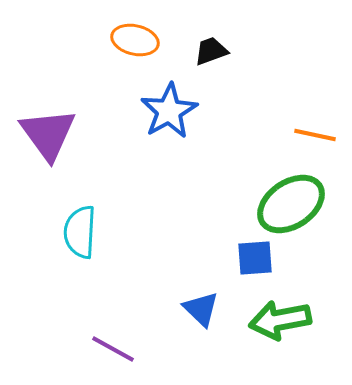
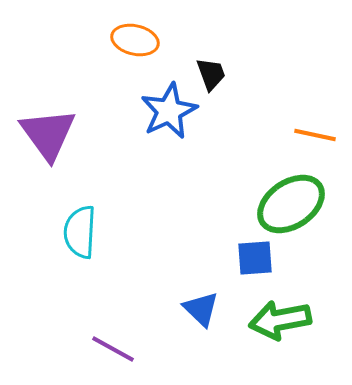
black trapezoid: moved 23 px down; rotated 90 degrees clockwise
blue star: rotated 4 degrees clockwise
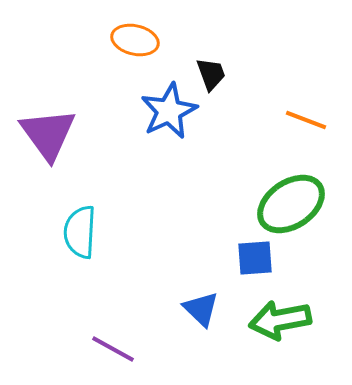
orange line: moved 9 px left, 15 px up; rotated 9 degrees clockwise
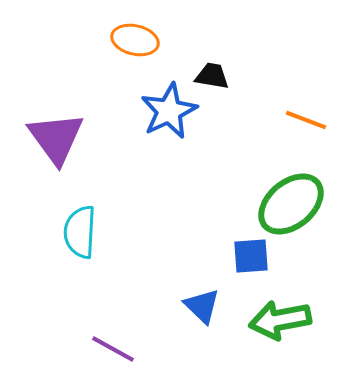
black trapezoid: moved 1 px right, 2 px down; rotated 60 degrees counterclockwise
purple triangle: moved 8 px right, 4 px down
green ellipse: rotated 6 degrees counterclockwise
blue square: moved 4 px left, 2 px up
blue triangle: moved 1 px right, 3 px up
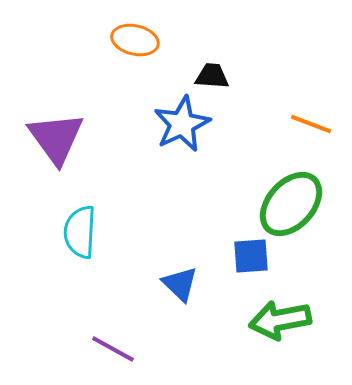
black trapezoid: rotated 6 degrees counterclockwise
blue star: moved 13 px right, 13 px down
orange line: moved 5 px right, 4 px down
green ellipse: rotated 8 degrees counterclockwise
blue triangle: moved 22 px left, 22 px up
